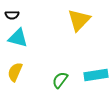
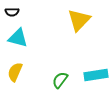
black semicircle: moved 3 px up
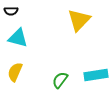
black semicircle: moved 1 px left, 1 px up
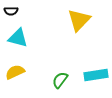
yellow semicircle: rotated 42 degrees clockwise
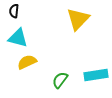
black semicircle: moved 3 px right; rotated 96 degrees clockwise
yellow triangle: moved 1 px left, 1 px up
yellow semicircle: moved 12 px right, 10 px up
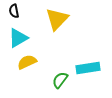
black semicircle: rotated 16 degrees counterclockwise
yellow triangle: moved 21 px left
cyan triangle: rotated 45 degrees counterclockwise
cyan rectangle: moved 8 px left, 7 px up
